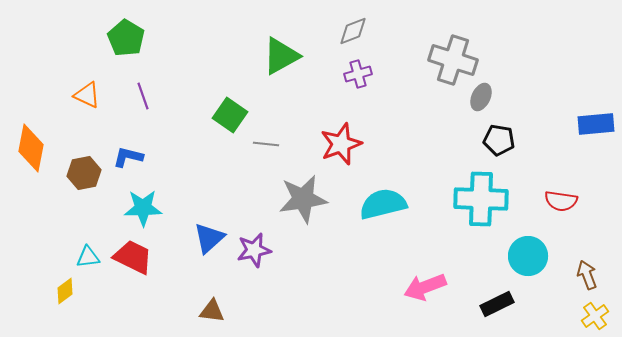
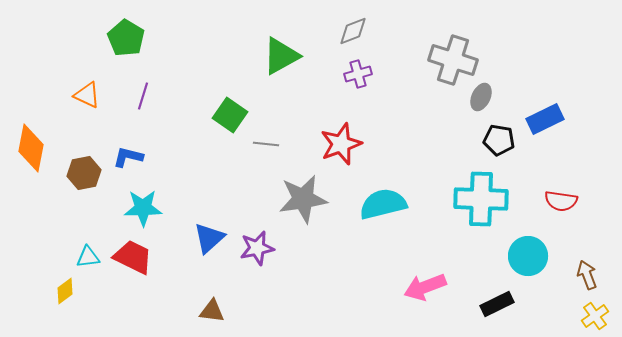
purple line: rotated 36 degrees clockwise
blue rectangle: moved 51 px left, 5 px up; rotated 21 degrees counterclockwise
purple star: moved 3 px right, 2 px up
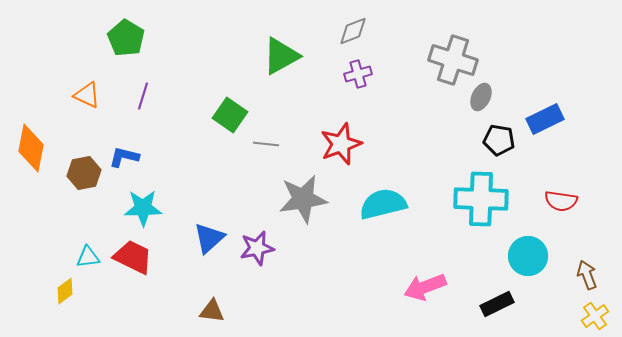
blue L-shape: moved 4 px left
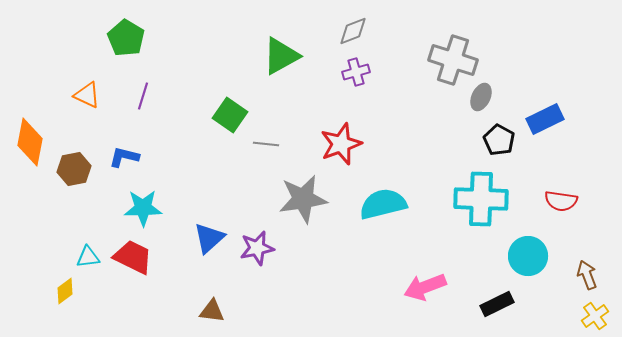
purple cross: moved 2 px left, 2 px up
black pentagon: rotated 20 degrees clockwise
orange diamond: moved 1 px left, 6 px up
brown hexagon: moved 10 px left, 4 px up
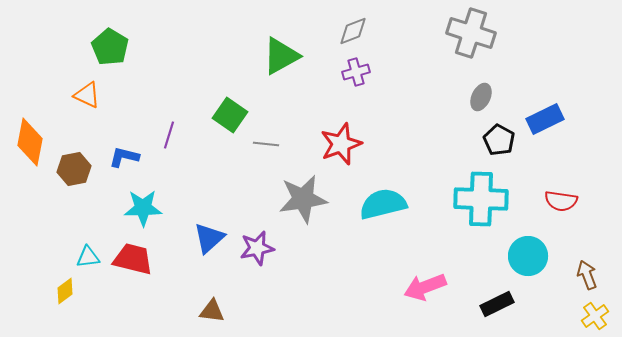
green pentagon: moved 16 px left, 9 px down
gray cross: moved 18 px right, 27 px up
purple line: moved 26 px right, 39 px down
red trapezoid: moved 2 px down; rotated 12 degrees counterclockwise
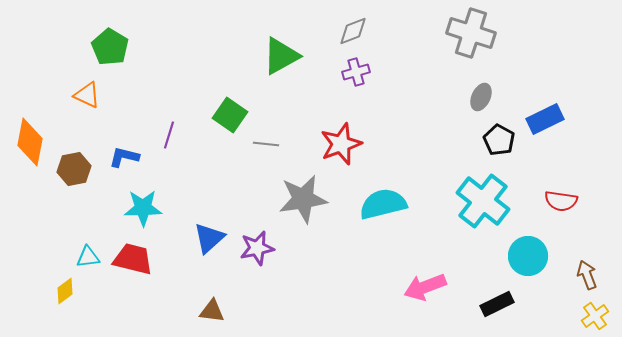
cyan cross: moved 2 px right, 2 px down; rotated 36 degrees clockwise
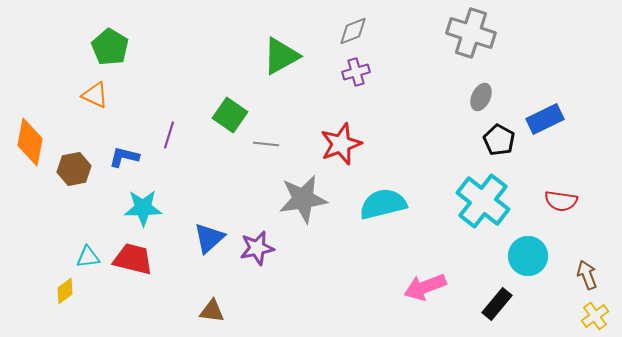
orange triangle: moved 8 px right
black rectangle: rotated 24 degrees counterclockwise
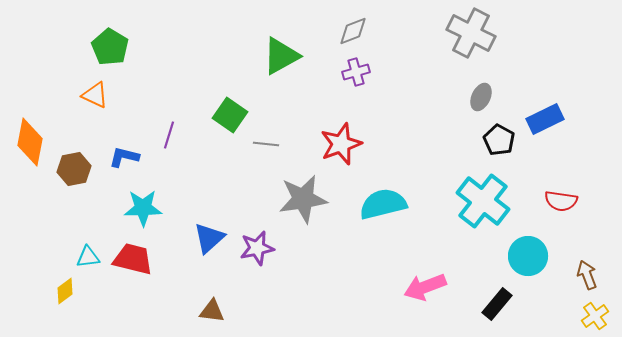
gray cross: rotated 9 degrees clockwise
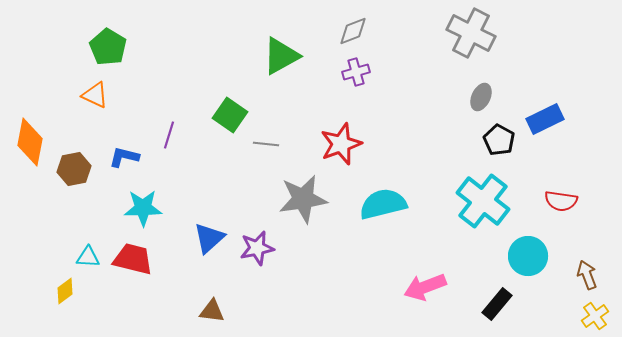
green pentagon: moved 2 px left
cyan triangle: rotated 10 degrees clockwise
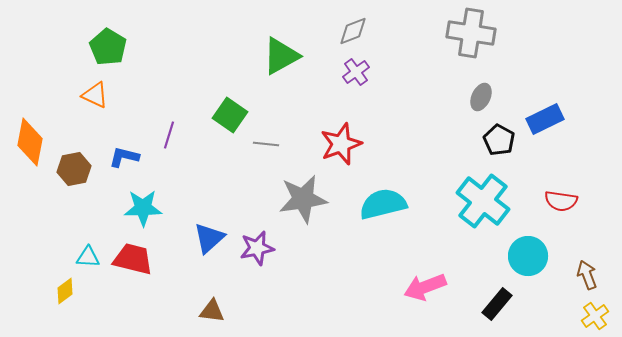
gray cross: rotated 18 degrees counterclockwise
purple cross: rotated 20 degrees counterclockwise
